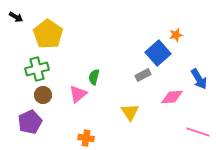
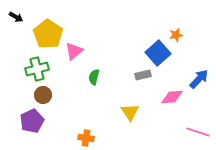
gray rectangle: rotated 14 degrees clockwise
blue arrow: rotated 105 degrees counterclockwise
pink triangle: moved 4 px left, 43 px up
purple pentagon: moved 2 px right, 1 px up
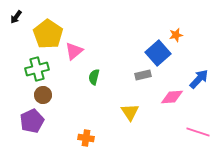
black arrow: rotated 96 degrees clockwise
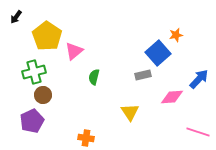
yellow pentagon: moved 1 px left, 2 px down
green cross: moved 3 px left, 3 px down
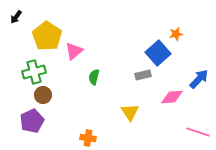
orange star: moved 1 px up
orange cross: moved 2 px right
